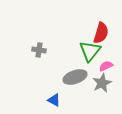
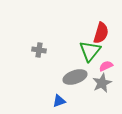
blue triangle: moved 5 px right, 1 px down; rotated 48 degrees counterclockwise
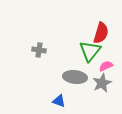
gray ellipse: rotated 25 degrees clockwise
blue triangle: rotated 40 degrees clockwise
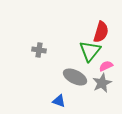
red semicircle: moved 1 px up
gray ellipse: rotated 20 degrees clockwise
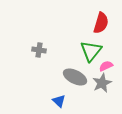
red semicircle: moved 9 px up
green triangle: moved 1 px right
blue triangle: rotated 24 degrees clockwise
